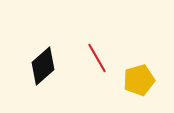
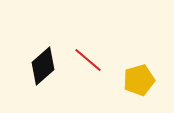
red line: moved 9 px left, 2 px down; rotated 20 degrees counterclockwise
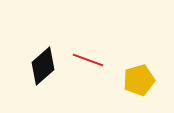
red line: rotated 20 degrees counterclockwise
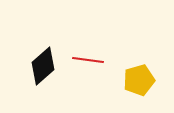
red line: rotated 12 degrees counterclockwise
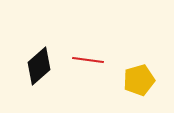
black diamond: moved 4 px left
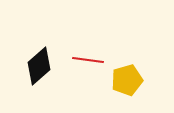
yellow pentagon: moved 12 px left
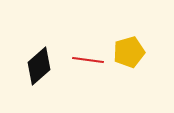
yellow pentagon: moved 2 px right, 28 px up
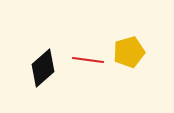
black diamond: moved 4 px right, 2 px down
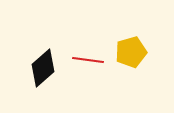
yellow pentagon: moved 2 px right
